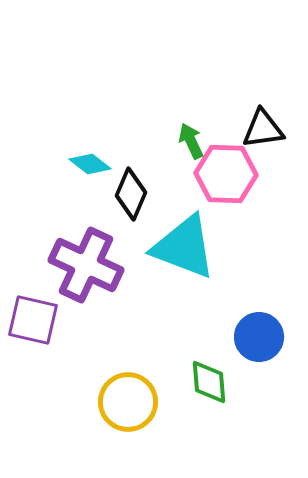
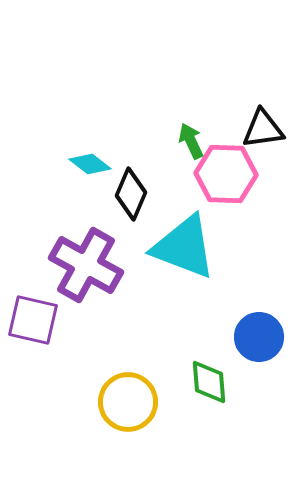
purple cross: rotated 4 degrees clockwise
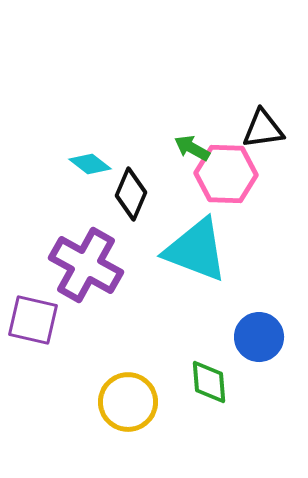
green arrow: moved 1 px right, 7 px down; rotated 36 degrees counterclockwise
cyan triangle: moved 12 px right, 3 px down
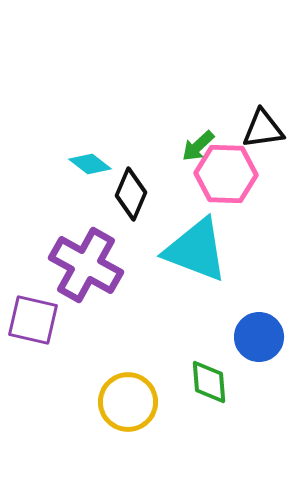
green arrow: moved 6 px right, 2 px up; rotated 72 degrees counterclockwise
